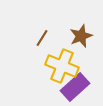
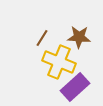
brown star: moved 2 px left, 1 px down; rotated 25 degrees clockwise
yellow cross: moved 3 px left, 4 px up
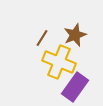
brown star: moved 4 px left, 2 px up; rotated 25 degrees counterclockwise
purple rectangle: rotated 12 degrees counterclockwise
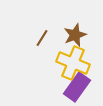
yellow cross: moved 14 px right, 1 px down
purple rectangle: moved 2 px right
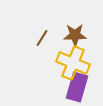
brown star: rotated 20 degrees clockwise
purple rectangle: rotated 20 degrees counterclockwise
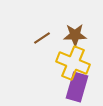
brown line: rotated 24 degrees clockwise
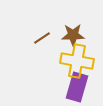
brown star: moved 2 px left
yellow cross: moved 4 px right, 2 px up; rotated 12 degrees counterclockwise
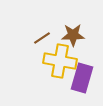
yellow cross: moved 17 px left
purple rectangle: moved 5 px right, 9 px up
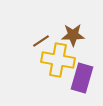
brown line: moved 1 px left, 3 px down
yellow cross: moved 2 px left, 1 px up
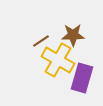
yellow cross: rotated 20 degrees clockwise
